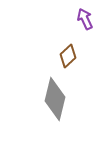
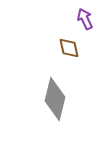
brown diamond: moved 1 px right, 8 px up; rotated 60 degrees counterclockwise
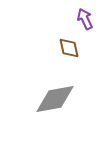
gray diamond: rotated 66 degrees clockwise
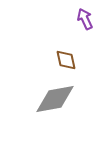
brown diamond: moved 3 px left, 12 px down
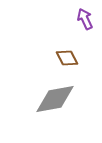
brown diamond: moved 1 px right, 2 px up; rotated 15 degrees counterclockwise
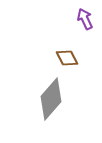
gray diamond: moved 4 px left; rotated 39 degrees counterclockwise
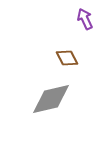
gray diamond: rotated 36 degrees clockwise
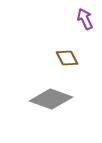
gray diamond: rotated 33 degrees clockwise
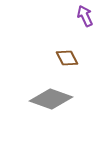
purple arrow: moved 3 px up
